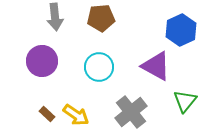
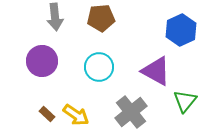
purple triangle: moved 5 px down
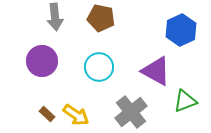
brown pentagon: rotated 16 degrees clockwise
green triangle: rotated 30 degrees clockwise
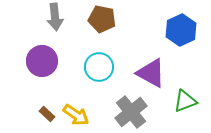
brown pentagon: moved 1 px right, 1 px down
purple triangle: moved 5 px left, 2 px down
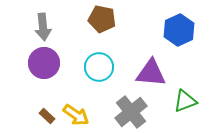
gray arrow: moved 12 px left, 10 px down
blue hexagon: moved 2 px left
purple circle: moved 2 px right, 2 px down
purple triangle: rotated 24 degrees counterclockwise
brown rectangle: moved 2 px down
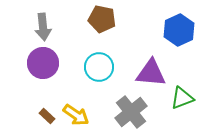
purple circle: moved 1 px left
green triangle: moved 3 px left, 3 px up
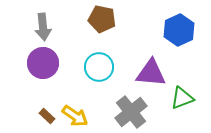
yellow arrow: moved 1 px left, 1 px down
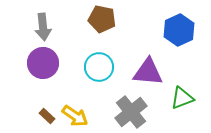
purple triangle: moved 3 px left, 1 px up
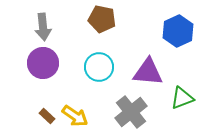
blue hexagon: moved 1 px left, 1 px down
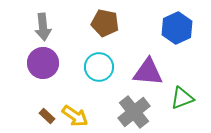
brown pentagon: moved 3 px right, 4 px down
blue hexagon: moved 1 px left, 3 px up
gray cross: moved 3 px right
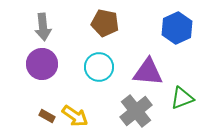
purple circle: moved 1 px left, 1 px down
gray cross: moved 2 px right, 1 px up
brown rectangle: rotated 14 degrees counterclockwise
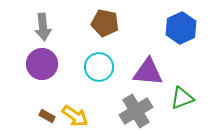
blue hexagon: moved 4 px right
gray cross: rotated 8 degrees clockwise
